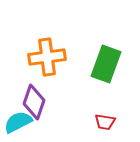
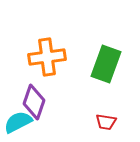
red trapezoid: moved 1 px right
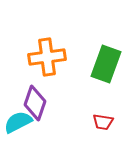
purple diamond: moved 1 px right, 1 px down
red trapezoid: moved 3 px left
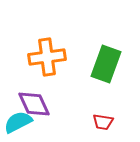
purple diamond: moved 1 px left, 1 px down; rotated 44 degrees counterclockwise
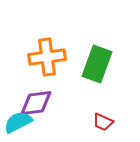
green rectangle: moved 9 px left
purple diamond: moved 2 px right, 1 px up; rotated 72 degrees counterclockwise
red trapezoid: rotated 15 degrees clockwise
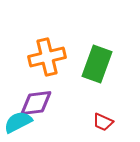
orange cross: rotated 6 degrees counterclockwise
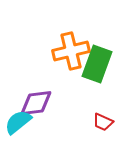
orange cross: moved 24 px right, 6 px up
cyan semicircle: rotated 12 degrees counterclockwise
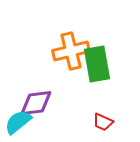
green rectangle: rotated 30 degrees counterclockwise
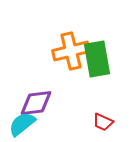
green rectangle: moved 5 px up
cyan semicircle: moved 4 px right, 2 px down
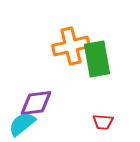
orange cross: moved 5 px up
red trapezoid: rotated 20 degrees counterclockwise
